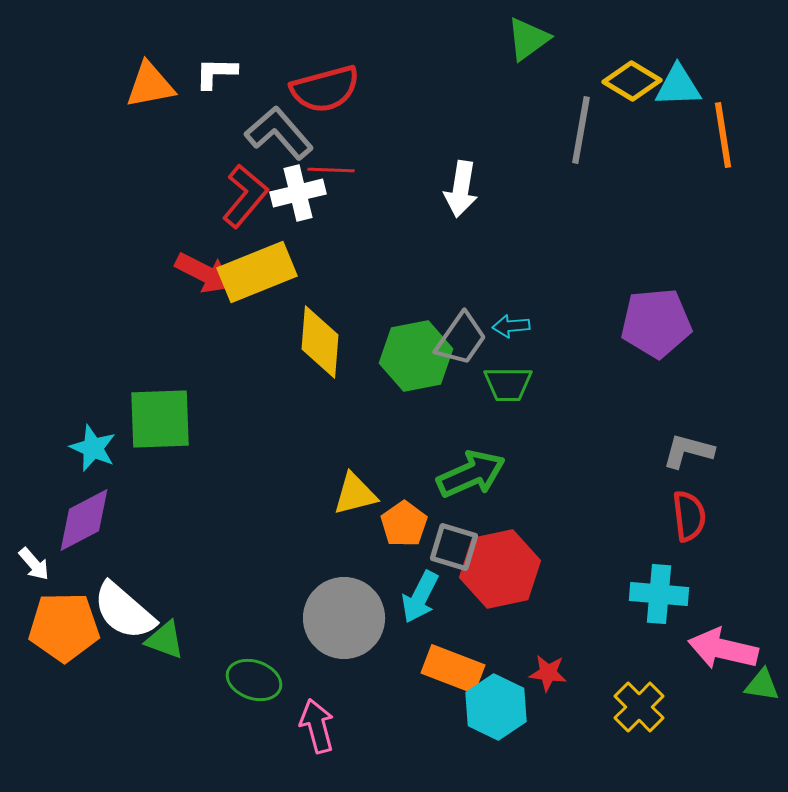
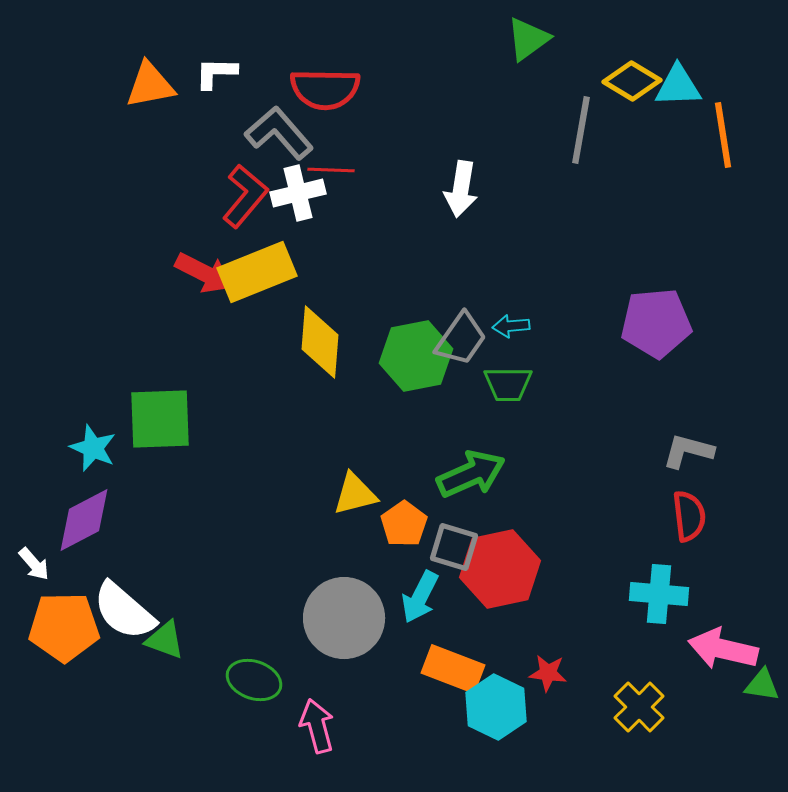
red semicircle at (325, 89): rotated 16 degrees clockwise
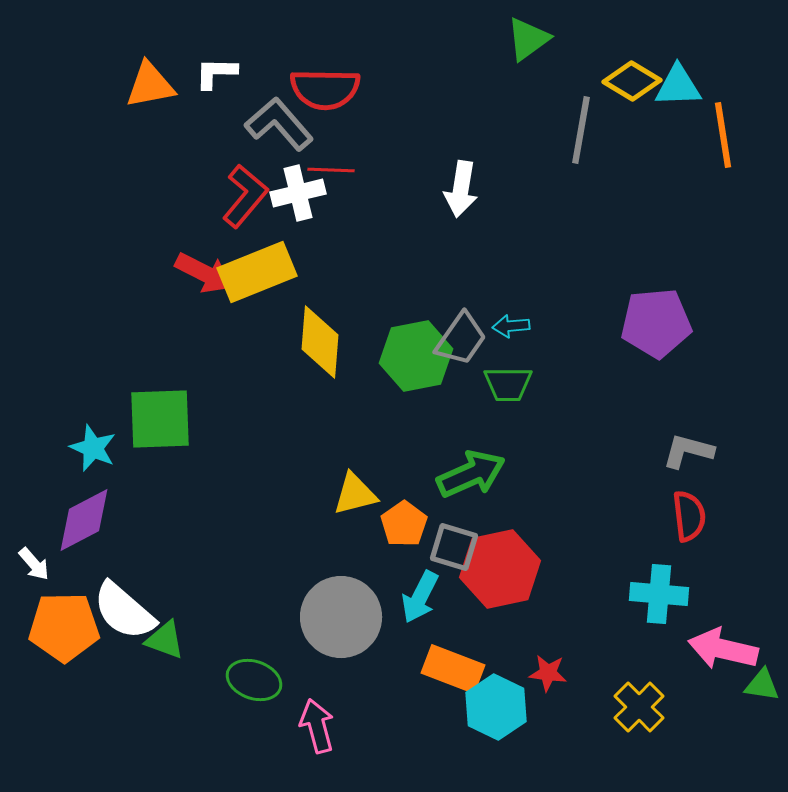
gray L-shape at (279, 133): moved 9 px up
gray circle at (344, 618): moved 3 px left, 1 px up
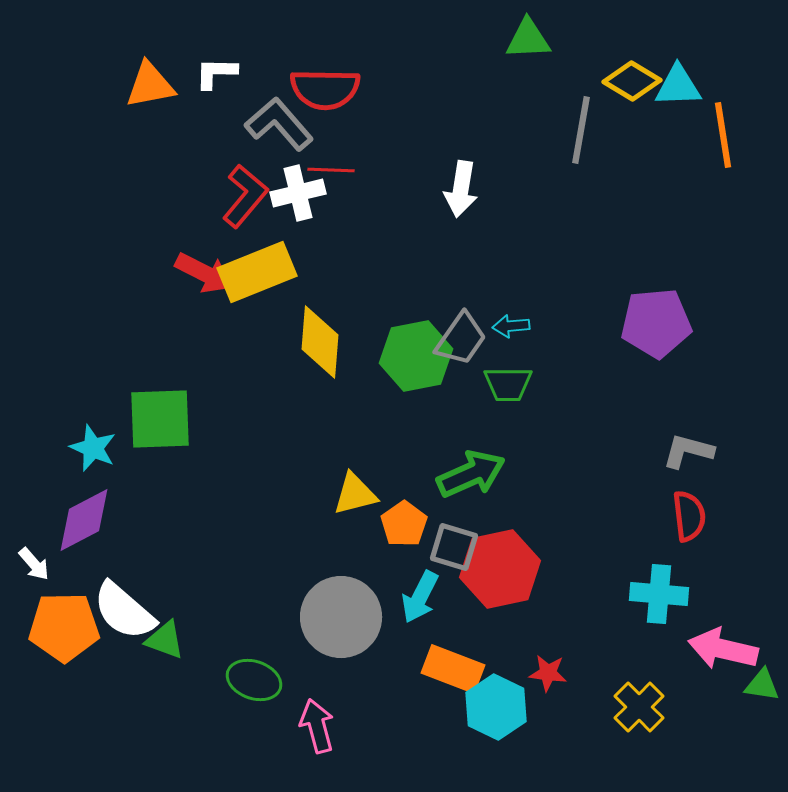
green triangle at (528, 39): rotated 33 degrees clockwise
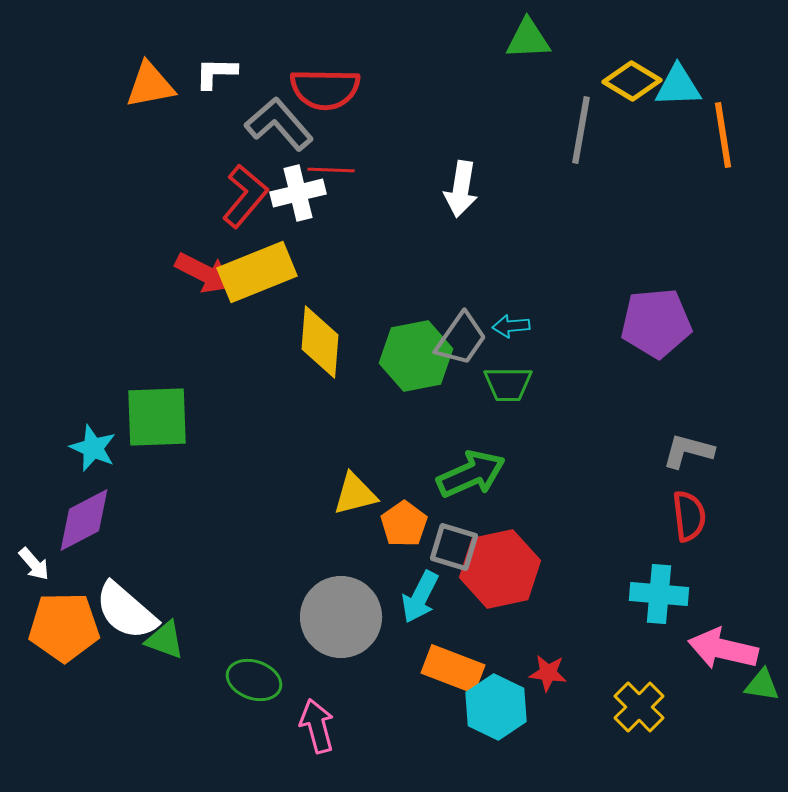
green square at (160, 419): moved 3 px left, 2 px up
white semicircle at (124, 611): moved 2 px right
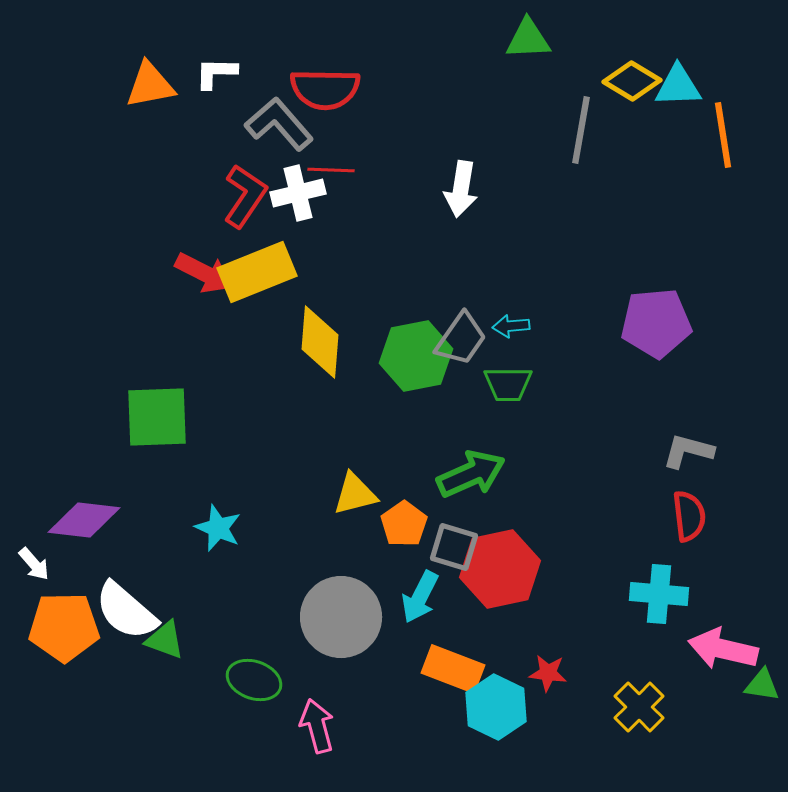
red L-shape at (245, 196): rotated 6 degrees counterclockwise
cyan star at (93, 448): moved 125 px right, 80 px down
purple diamond at (84, 520): rotated 34 degrees clockwise
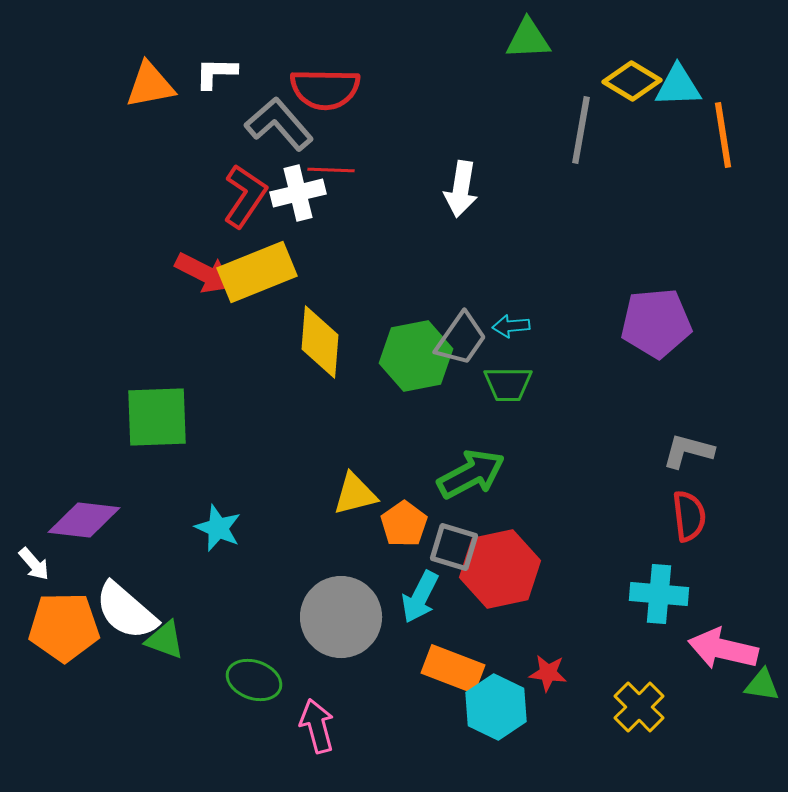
green arrow at (471, 474): rotated 4 degrees counterclockwise
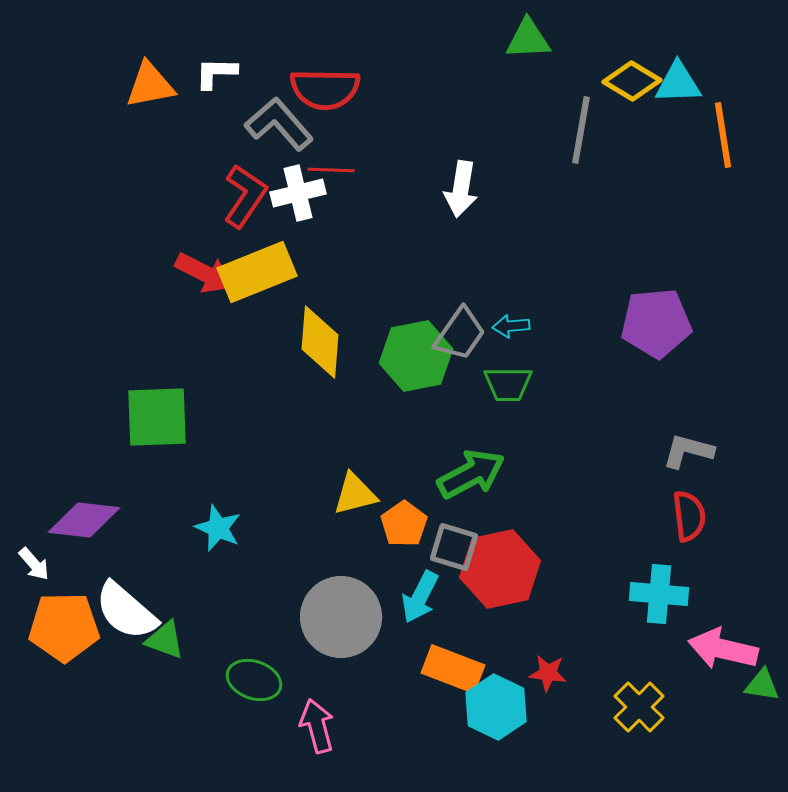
cyan triangle at (678, 86): moved 3 px up
gray trapezoid at (461, 339): moved 1 px left, 5 px up
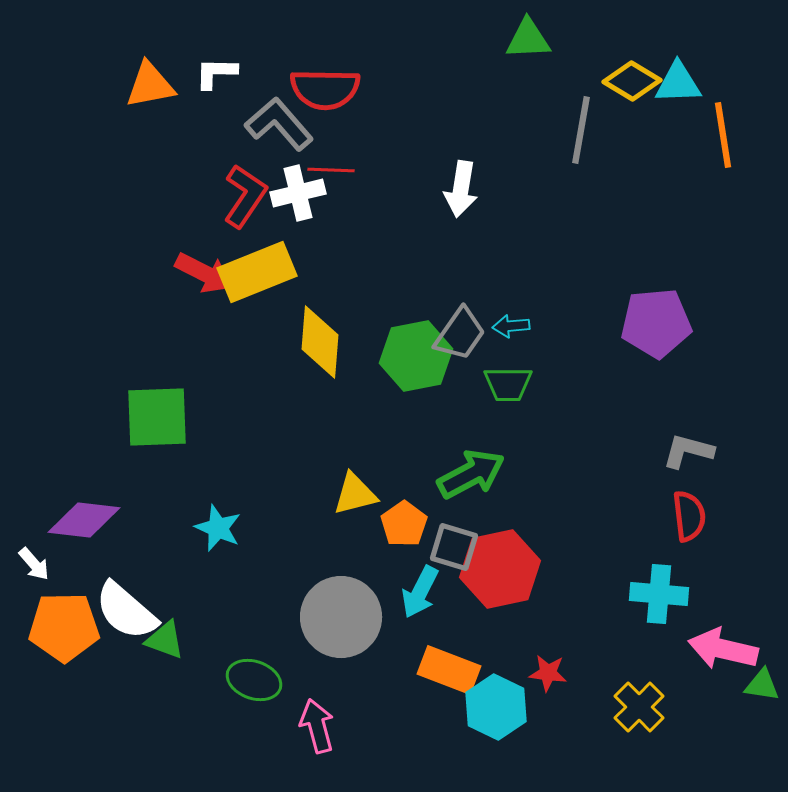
cyan arrow at (420, 597): moved 5 px up
orange rectangle at (453, 669): moved 4 px left, 1 px down
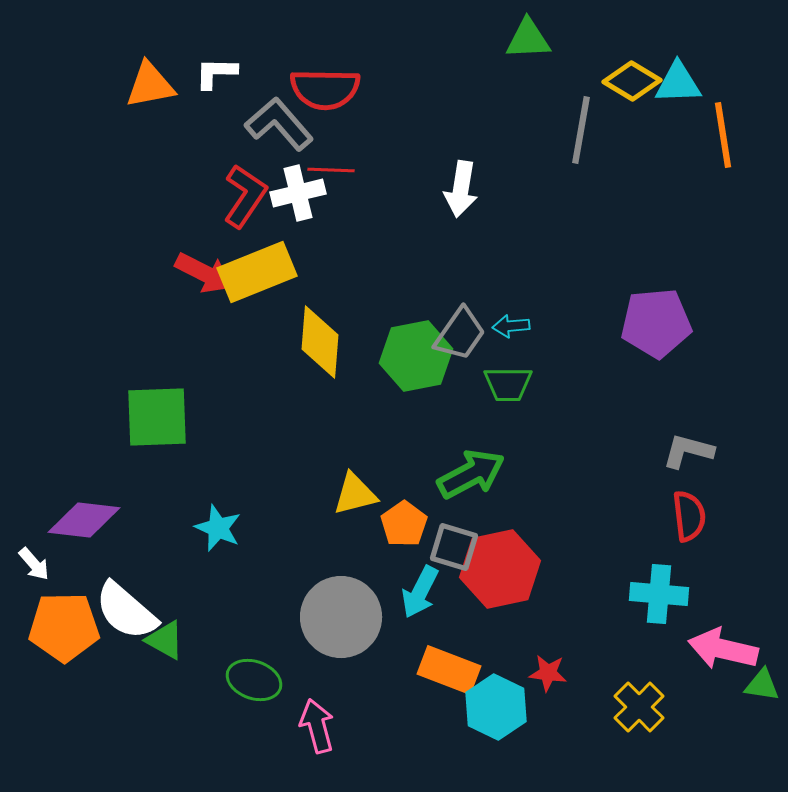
green triangle at (165, 640): rotated 9 degrees clockwise
